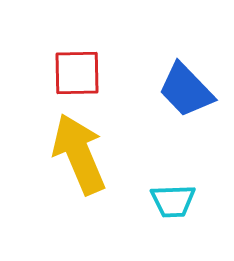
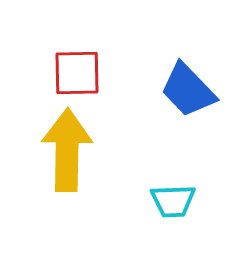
blue trapezoid: moved 2 px right
yellow arrow: moved 12 px left, 4 px up; rotated 24 degrees clockwise
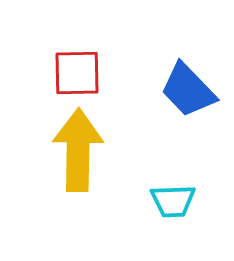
yellow arrow: moved 11 px right
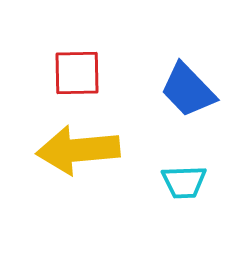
yellow arrow: rotated 96 degrees counterclockwise
cyan trapezoid: moved 11 px right, 19 px up
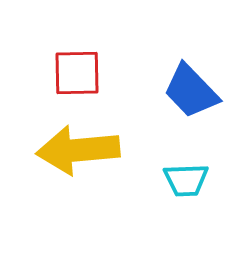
blue trapezoid: moved 3 px right, 1 px down
cyan trapezoid: moved 2 px right, 2 px up
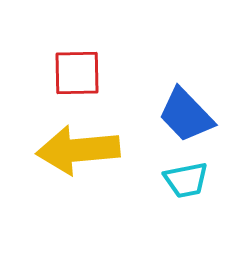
blue trapezoid: moved 5 px left, 24 px down
cyan trapezoid: rotated 9 degrees counterclockwise
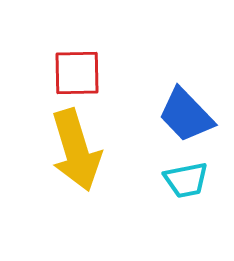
yellow arrow: moved 2 px left; rotated 102 degrees counterclockwise
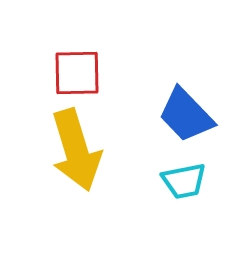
cyan trapezoid: moved 2 px left, 1 px down
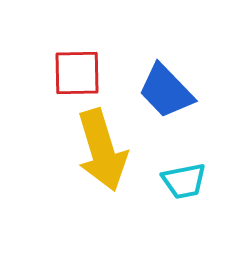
blue trapezoid: moved 20 px left, 24 px up
yellow arrow: moved 26 px right
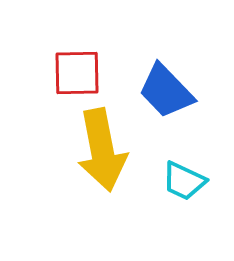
yellow arrow: rotated 6 degrees clockwise
cyan trapezoid: rotated 36 degrees clockwise
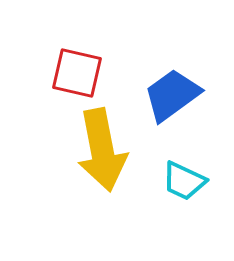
red square: rotated 14 degrees clockwise
blue trapezoid: moved 6 px right, 4 px down; rotated 98 degrees clockwise
